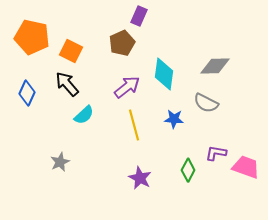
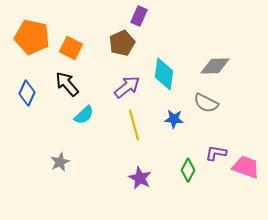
orange square: moved 3 px up
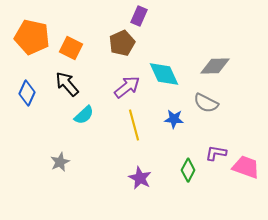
cyan diamond: rotated 32 degrees counterclockwise
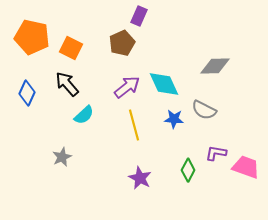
cyan diamond: moved 10 px down
gray semicircle: moved 2 px left, 7 px down
gray star: moved 2 px right, 5 px up
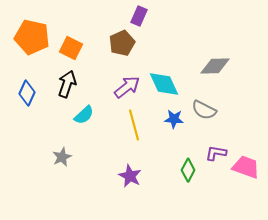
black arrow: rotated 60 degrees clockwise
purple star: moved 10 px left, 2 px up
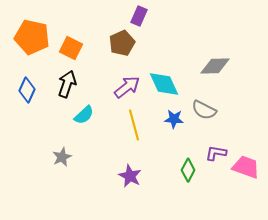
blue diamond: moved 3 px up
